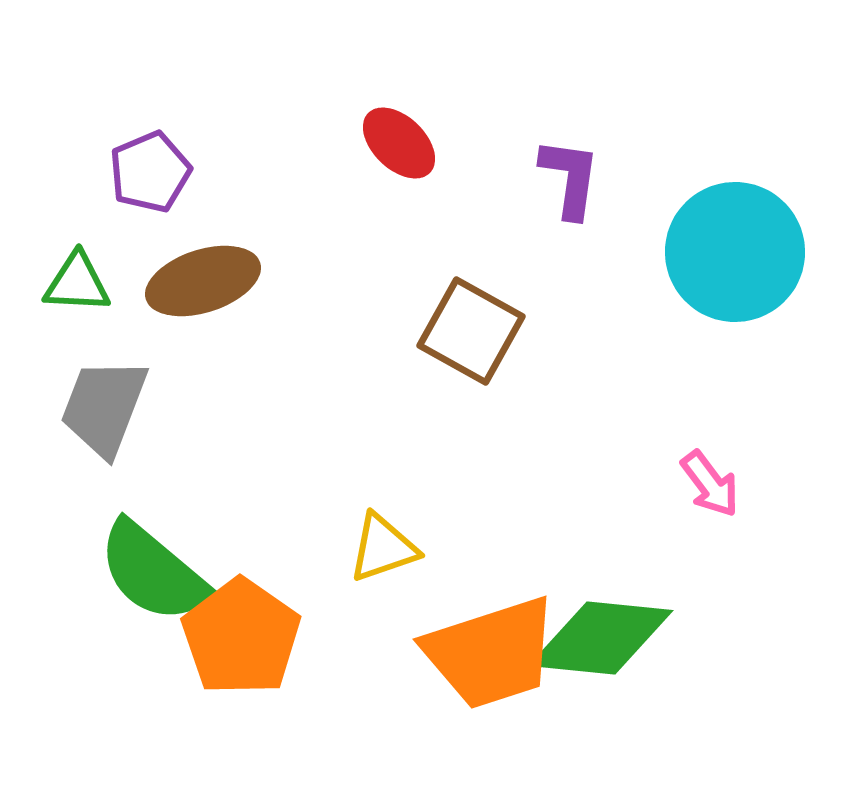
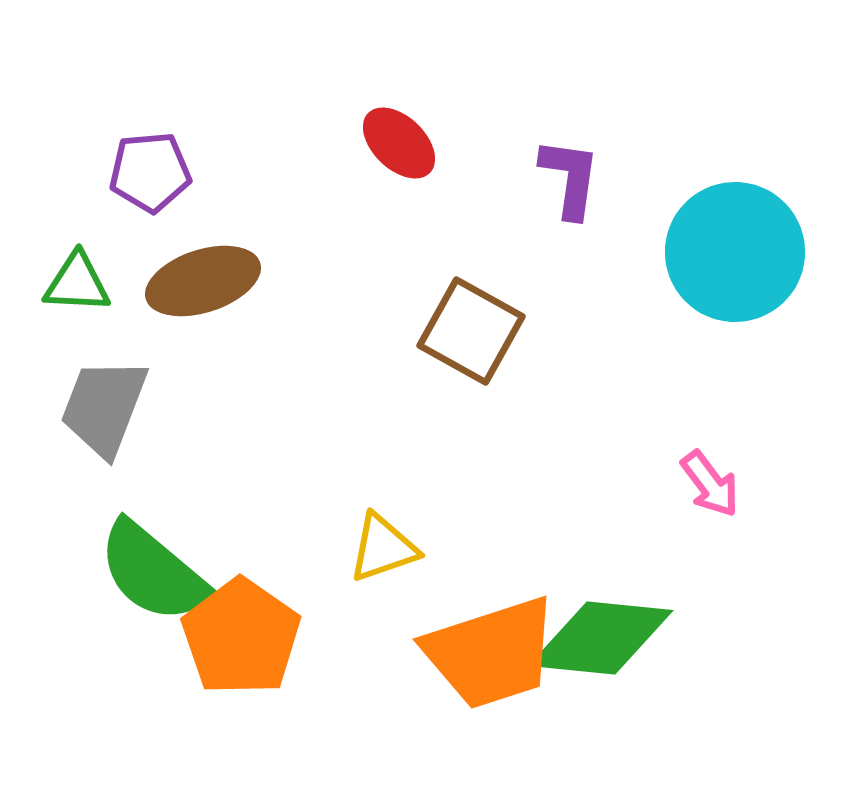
purple pentagon: rotated 18 degrees clockwise
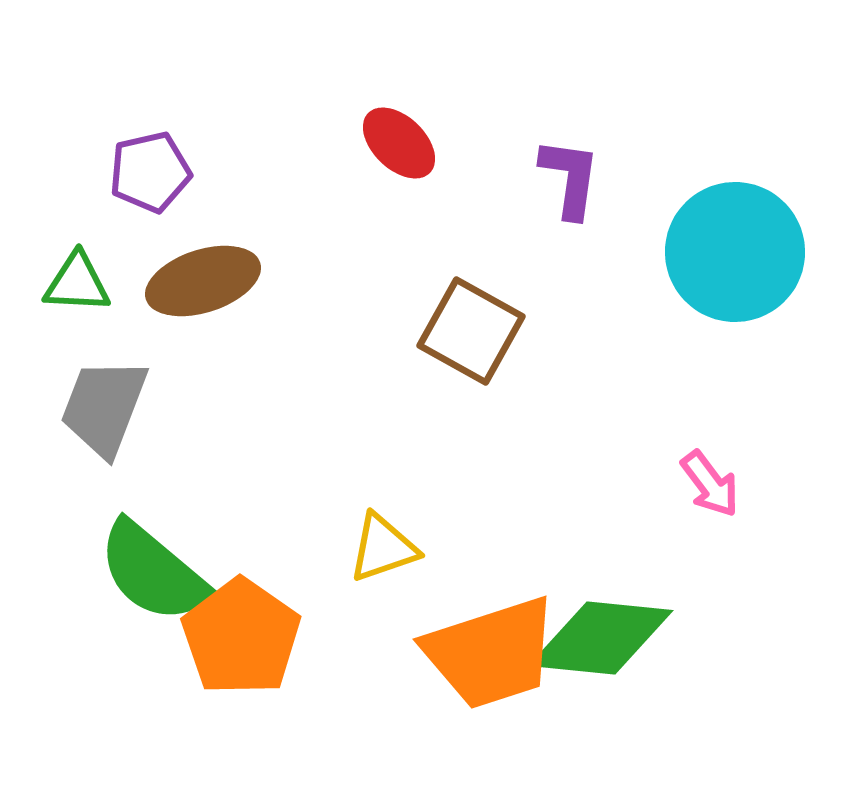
purple pentagon: rotated 8 degrees counterclockwise
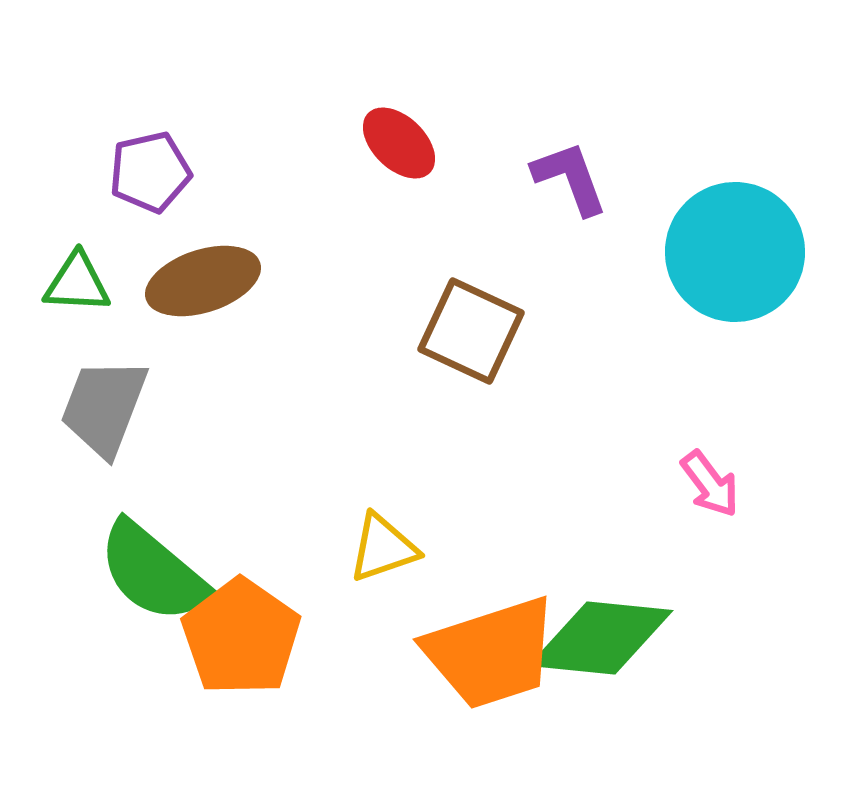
purple L-shape: rotated 28 degrees counterclockwise
brown square: rotated 4 degrees counterclockwise
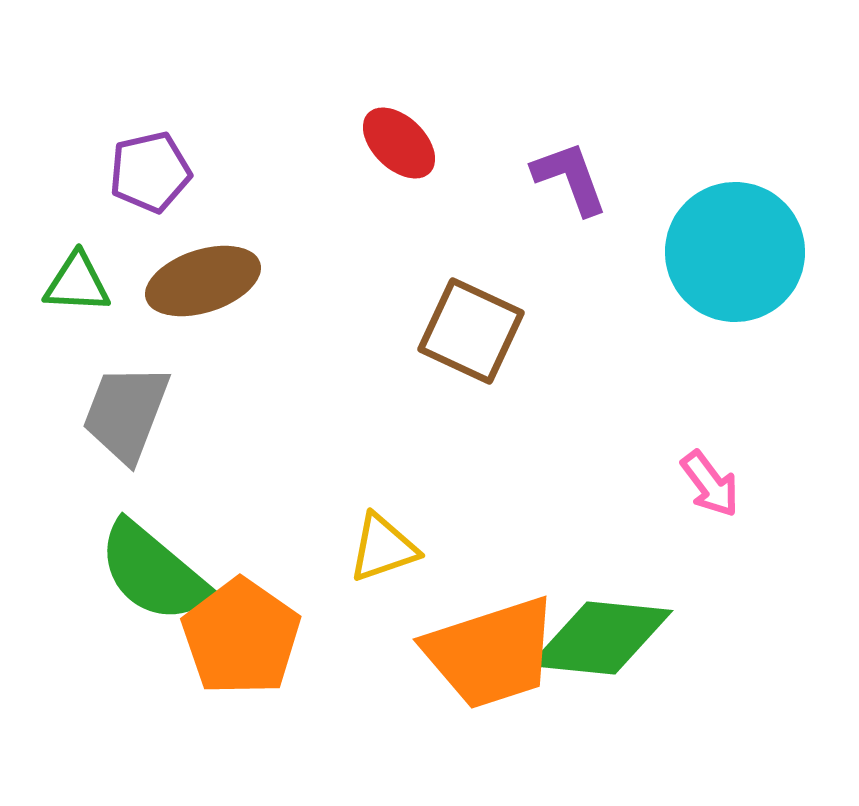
gray trapezoid: moved 22 px right, 6 px down
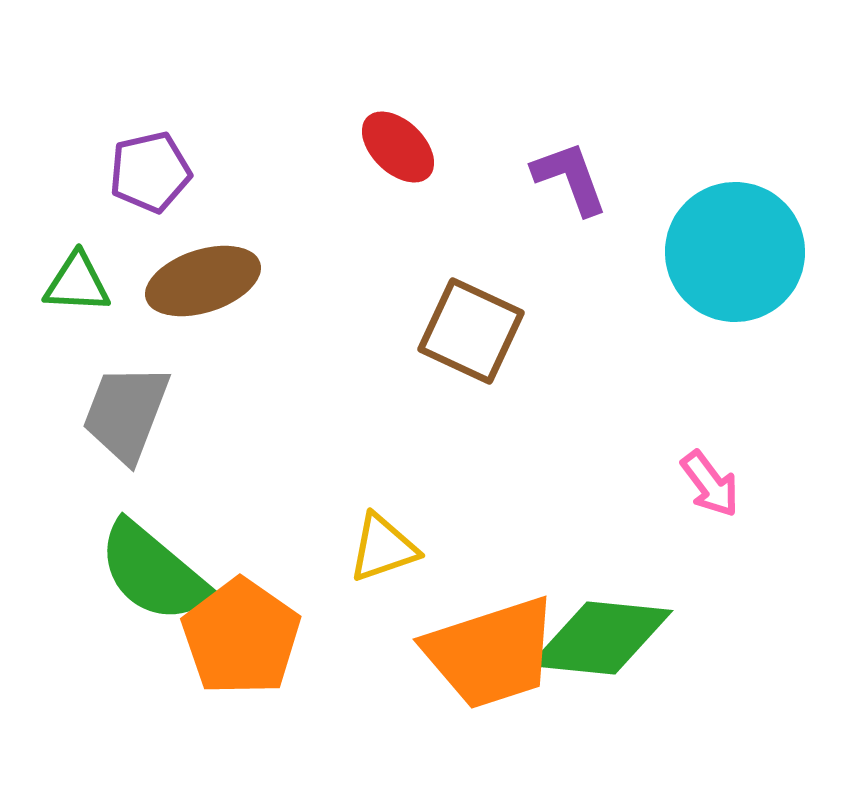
red ellipse: moved 1 px left, 4 px down
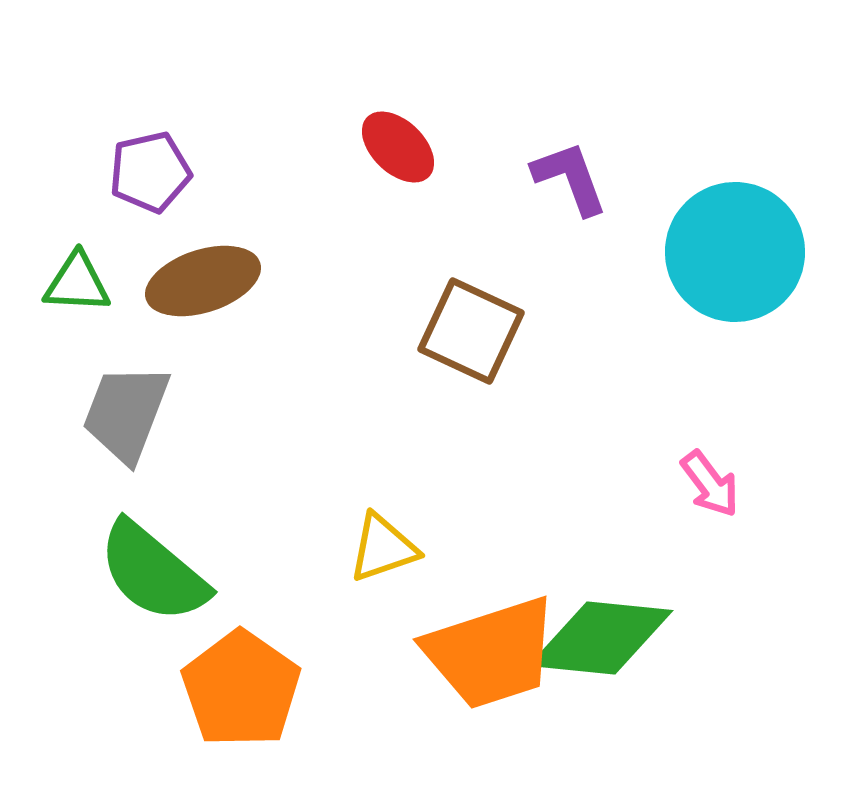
orange pentagon: moved 52 px down
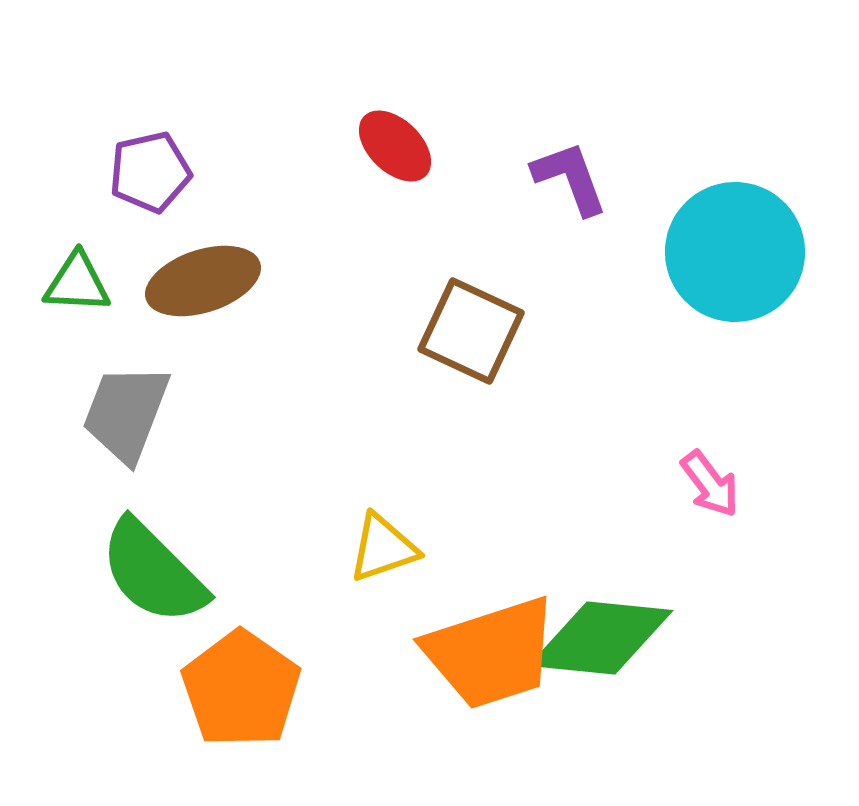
red ellipse: moved 3 px left, 1 px up
green semicircle: rotated 5 degrees clockwise
